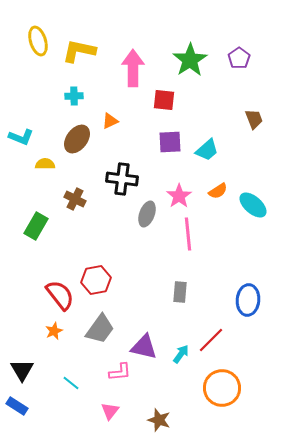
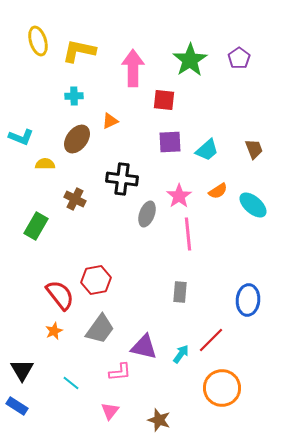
brown trapezoid: moved 30 px down
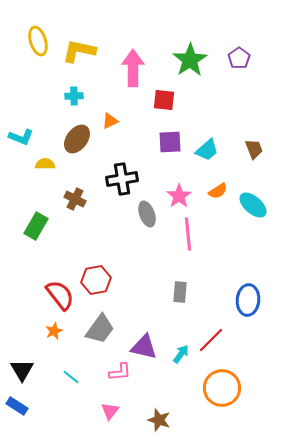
black cross: rotated 16 degrees counterclockwise
gray ellipse: rotated 40 degrees counterclockwise
cyan line: moved 6 px up
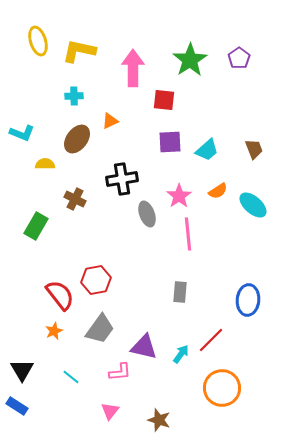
cyan L-shape: moved 1 px right, 4 px up
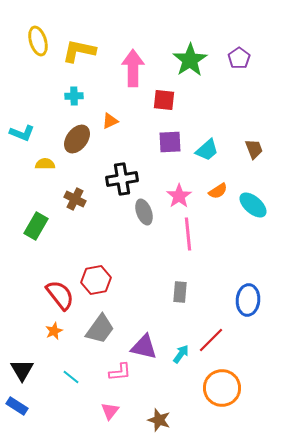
gray ellipse: moved 3 px left, 2 px up
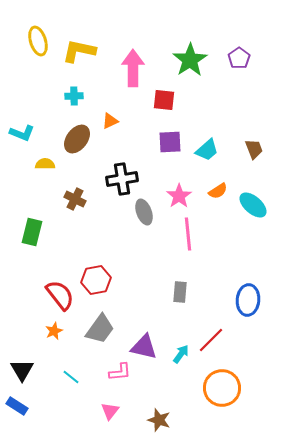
green rectangle: moved 4 px left, 6 px down; rotated 16 degrees counterclockwise
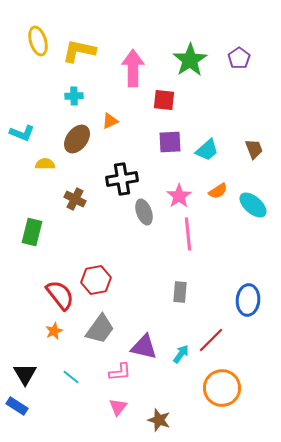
black triangle: moved 3 px right, 4 px down
pink triangle: moved 8 px right, 4 px up
